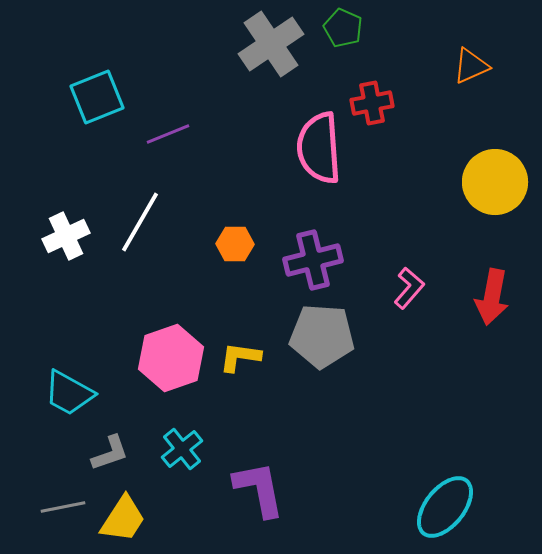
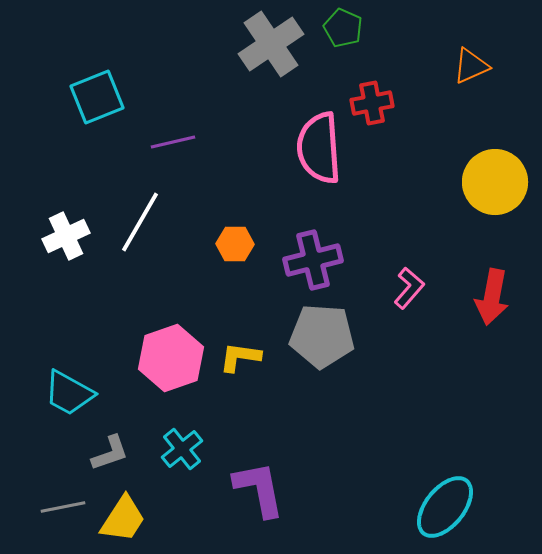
purple line: moved 5 px right, 8 px down; rotated 9 degrees clockwise
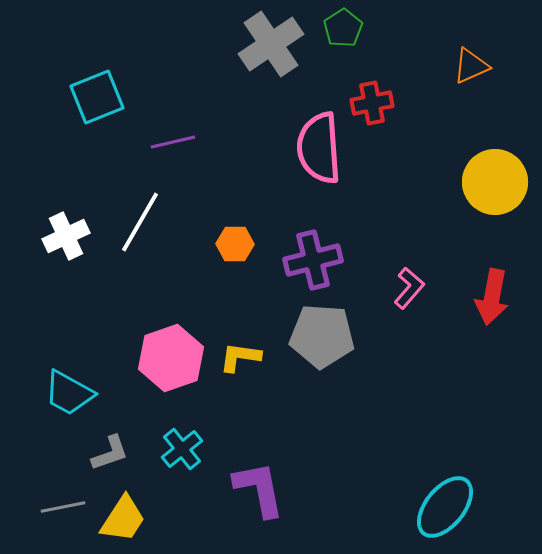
green pentagon: rotated 15 degrees clockwise
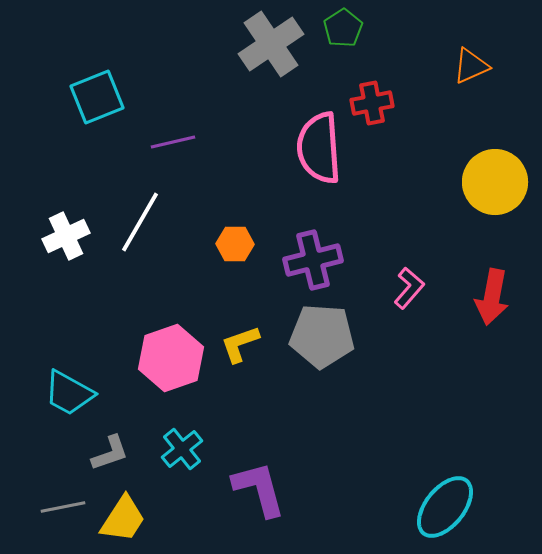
yellow L-shape: moved 13 px up; rotated 27 degrees counterclockwise
purple L-shape: rotated 4 degrees counterclockwise
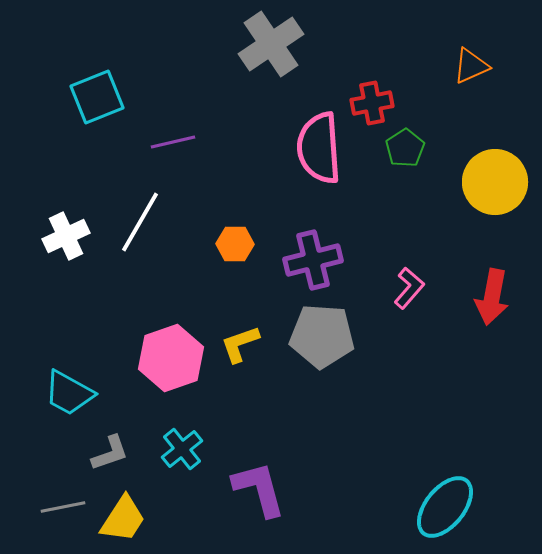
green pentagon: moved 62 px right, 120 px down
